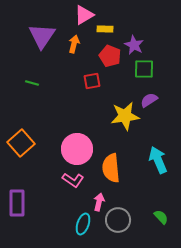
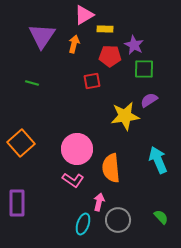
red pentagon: rotated 20 degrees counterclockwise
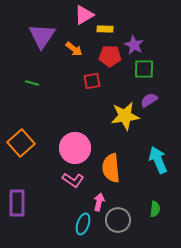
orange arrow: moved 5 px down; rotated 114 degrees clockwise
pink circle: moved 2 px left, 1 px up
green semicircle: moved 6 px left, 8 px up; rotated 49 degrees clockwise
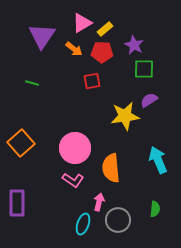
pink triangle: moved 2 px left, 8 px down
yellow rectangle: rotated 42 degrees counterclockwise
red pentagon: moved 8 px left, 4 px up
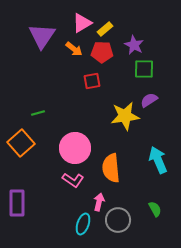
green line: moved 6 px right, 30 px down; rotated 32 degrees counterclockwise
green semicircle: rotated 35 degrees counterclockwise
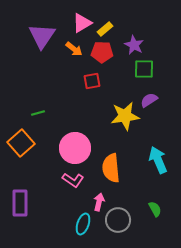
purple rectangle: moved 3 px right
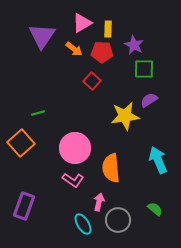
yellow rectangle: moved 3 px right; rotated 49 degrees counterclockwise
red square: rotated 36 degrees counterclockwise
purple rectangle: moved 4 px right, 3 px down; rotated 20 degrees clockwise
green semicircle: rotated 21 degrees counterclockwise
cyan ellipse: rotated 50 degrees counterclockwise
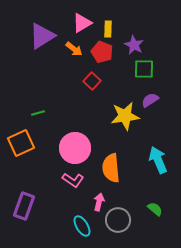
purple triangle: rotated 24 degrees clockwise
red pentagon: rotated 20 degrees clockwise
purple semicircle: moved 1 px right
orange square: rotated 16 degrees clockwise
cyan ellipse: moved 1 px left, 2 px down
